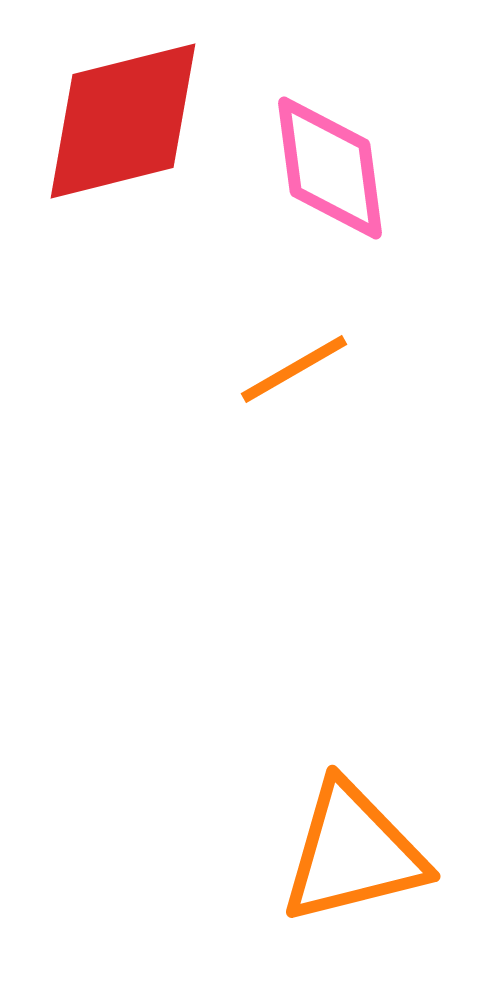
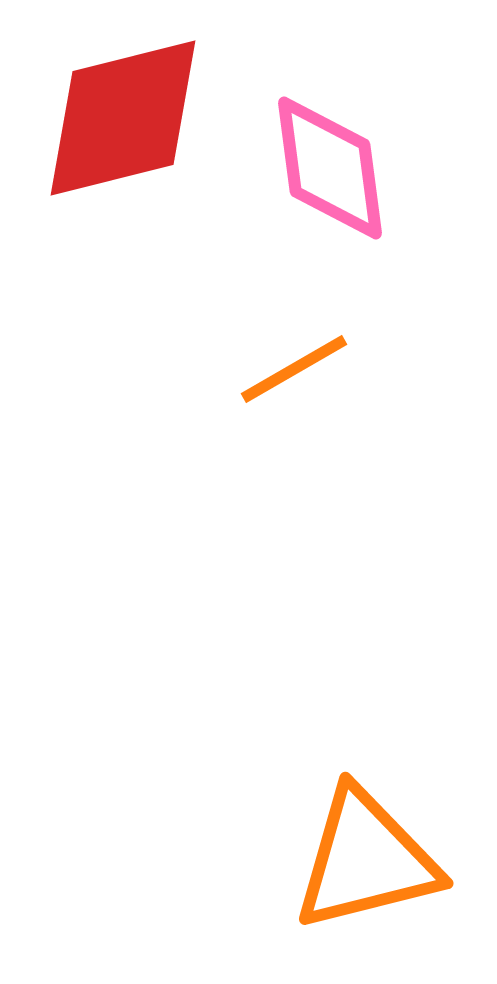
red diamond: moved 3 px up
orange triangle: moved 13 px right, 7 px down
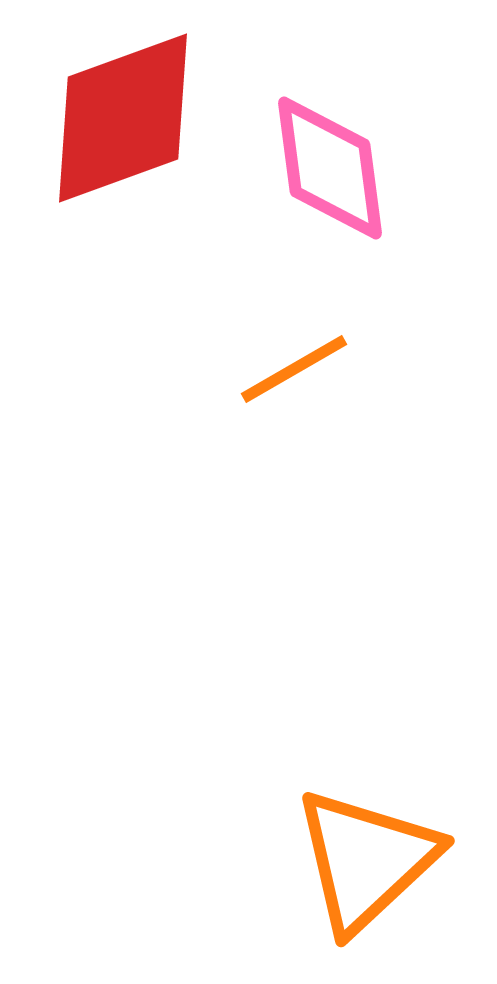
red diamond: rotated 6 degrees counterclockwise
orange triangle: rotated 29 degrees counterclockwise
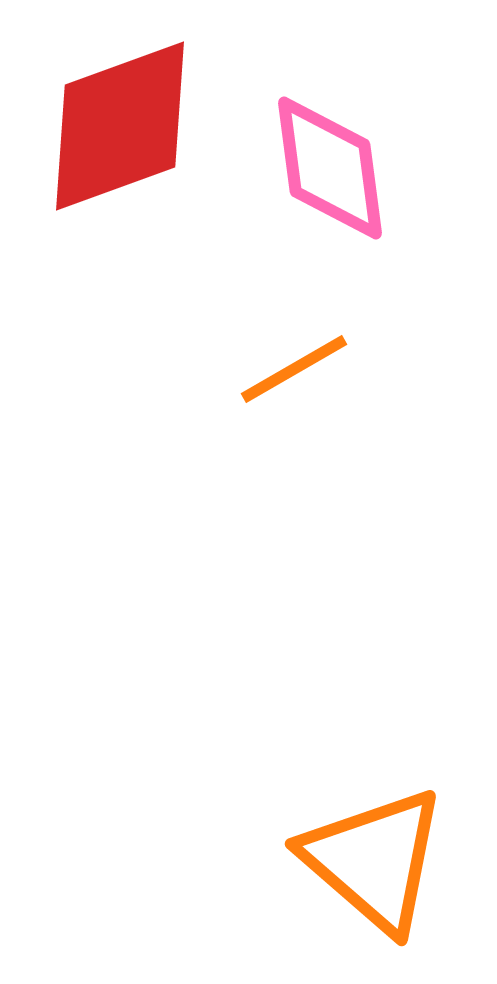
red diamond: moved 3 px left, 8 px down
orange triangle: moved 8 px right; rotated 36 degrees counterclockwise
